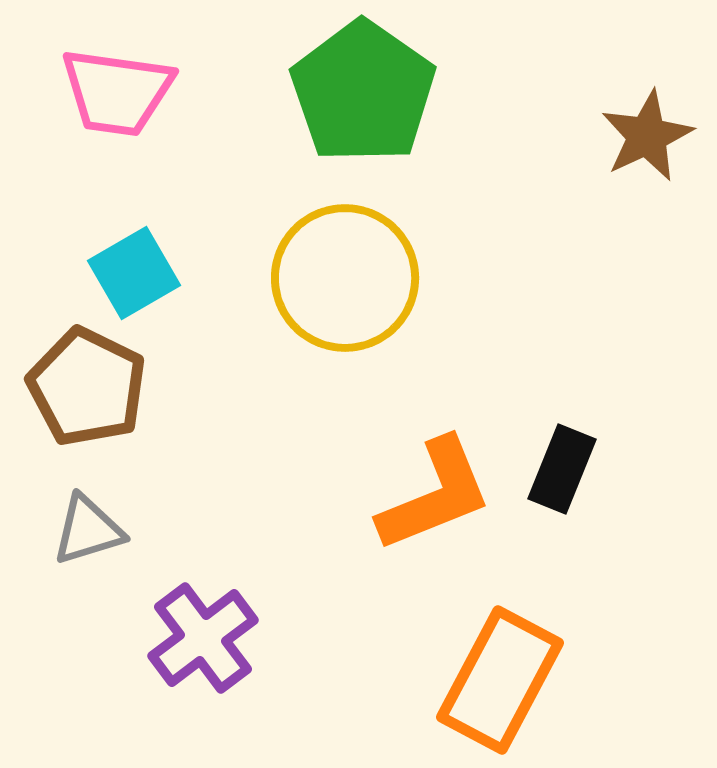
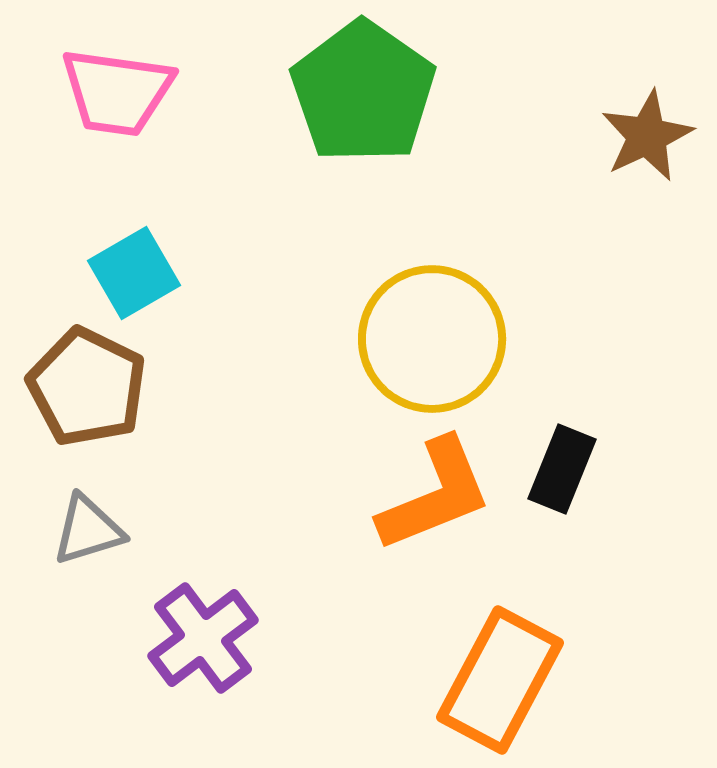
yellow circle: moved 87 px right, 61 px down
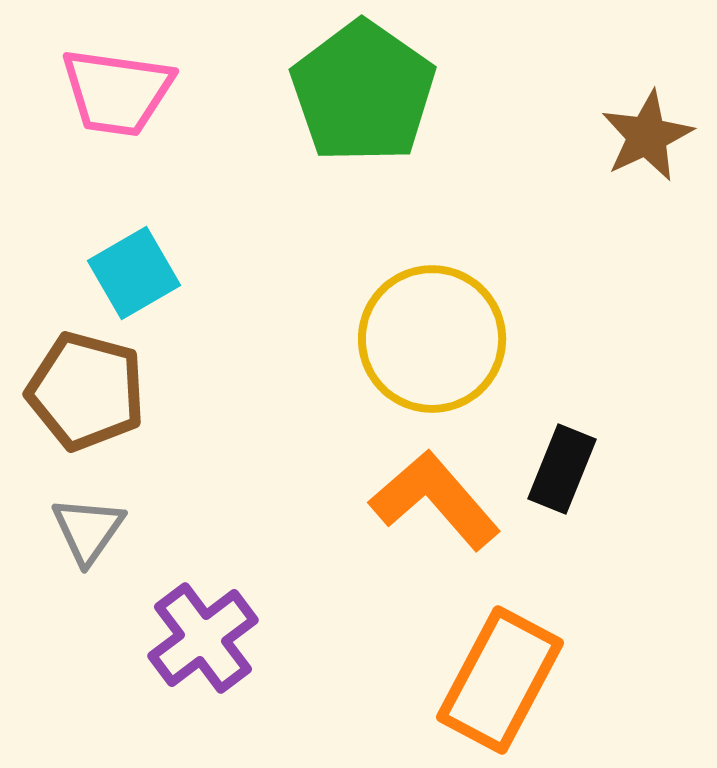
brown pentagon: moved 1 px left, 4 px down; rotated 11 degrees counterclockwise
orange L-shape: moved 5 px down; rotated 109 degrees counterclockwise
gray triangle: rotated 38 degrees counterclockwise
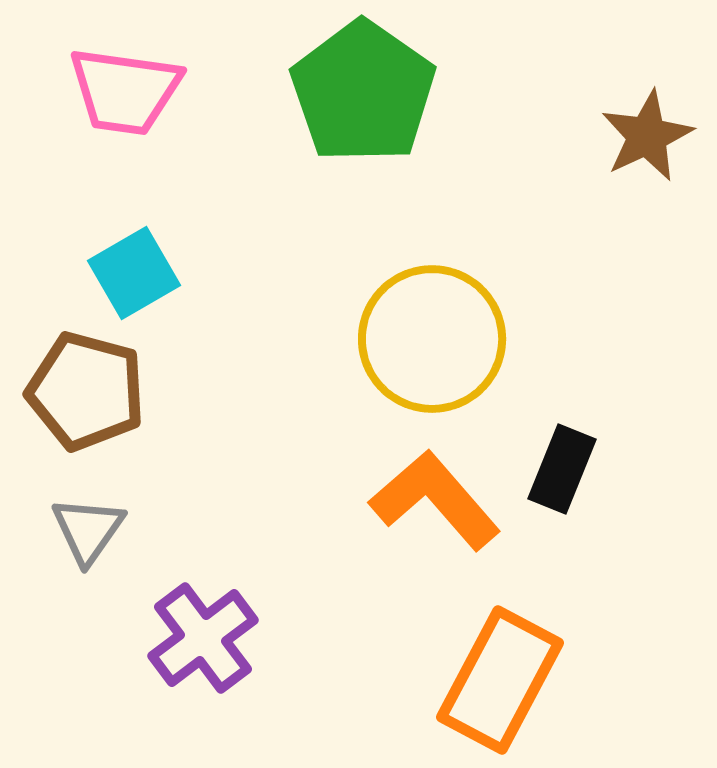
pink trapezoid: moved 8 px right, 1 px up
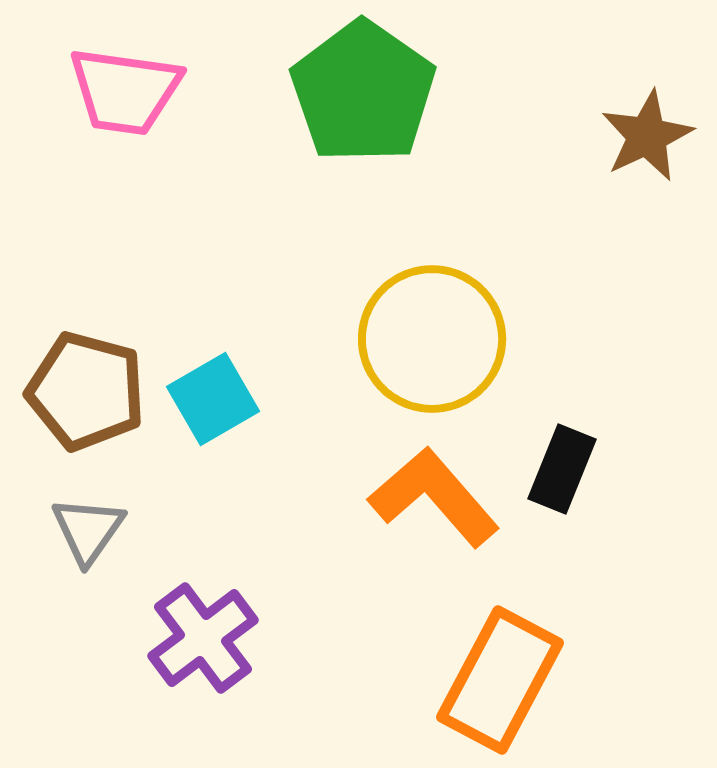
cyan square: moved 79 px right, 126 px down
orange L-shape: moved 1 px left, 3 px up
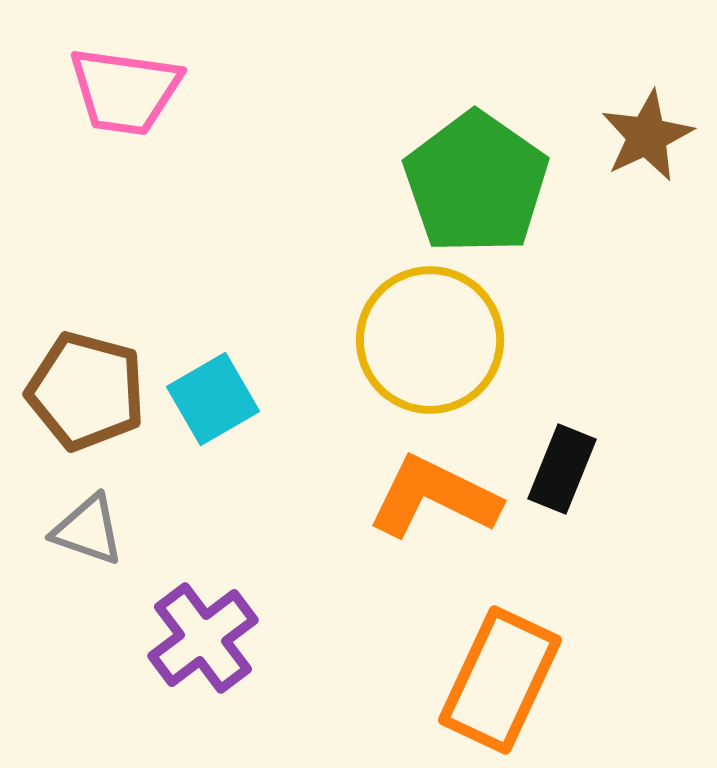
green pentagon: moved 113 px right, 91 px down
yellow circle: moved 2 px left, 1 px down
orange L-shape: rotated 23 degrees counterclockwise
gray triangle: rotated 46 degrees counterclockwise
orange rectangle: rotated 3 degrees counterclockwise
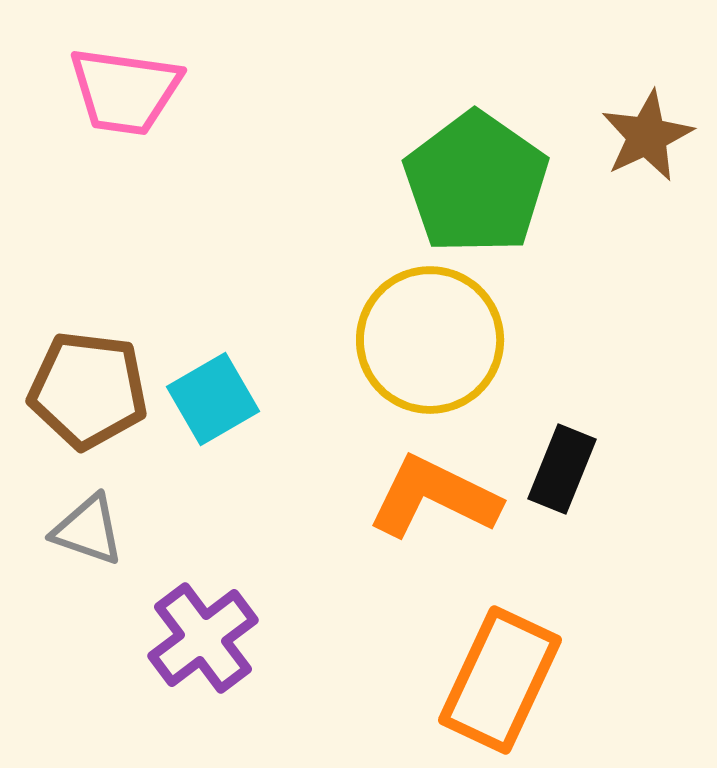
brown pentagon: moved 2 px right, 1 px up; rotated 8 degrees counterclockwise
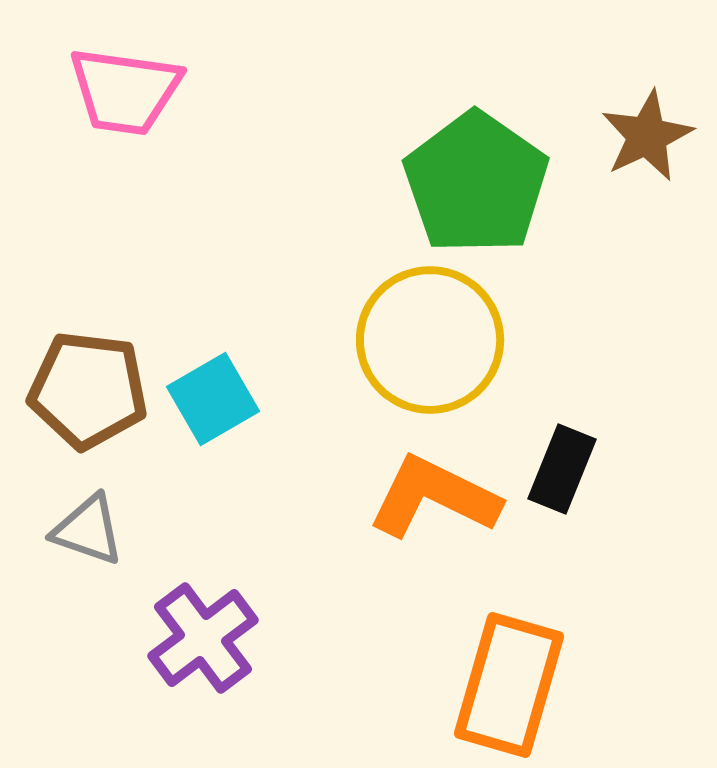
orange rectangle: moved 9 px right, 5 px down; rotated 9 degrees counterclockwise
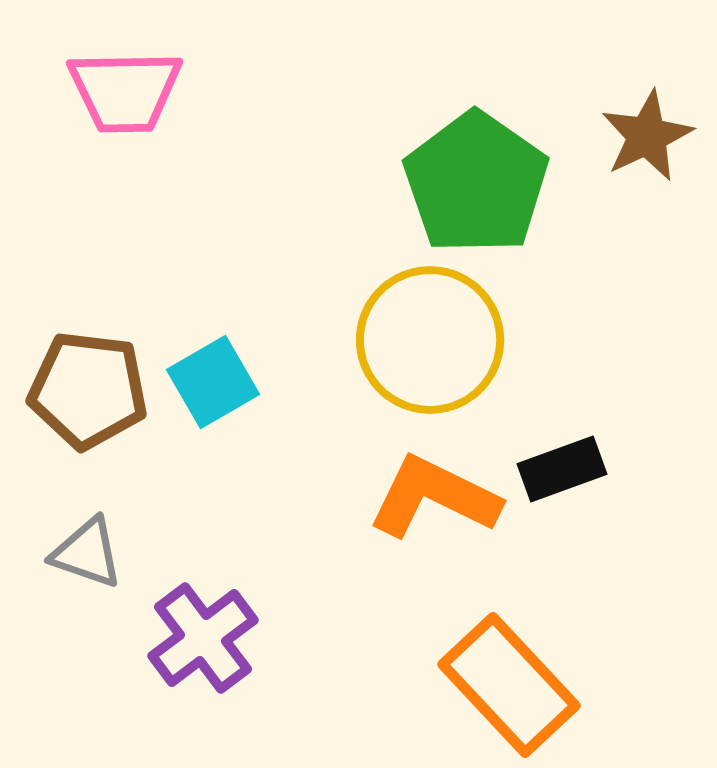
pink trapezoid: rotated 9 degrees counterclockwise
cyan square: moved 17 px up
black rectangle: rotated 48 degrees clockwise
gray triangle: moved 1 px left, 23 px down
orange rectangle: rotated 59 degrees counterclockwise
